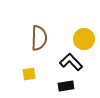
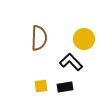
yellow square: moved 12 px right, 12 px down
black rectangle: moved 1 px left, 1 px down
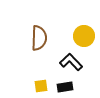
yellow circle: moved 3 px up
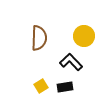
yellow square: rotated 24 degrees counterclockwise
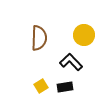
yellow circle: moved 1 px up
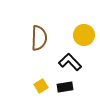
black L-shape: moved 1 px left
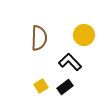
black rectangle: rotated 28 degrees counterclockwise
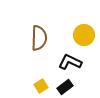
black L-shape: rotated 20 degrees counterclockwise
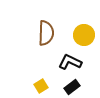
brown semicircle: moved 7 px right, 5 px up
black rectangle: moved 7 px right
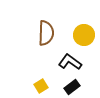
black L-shape: rotated 10 degrees clockwise
